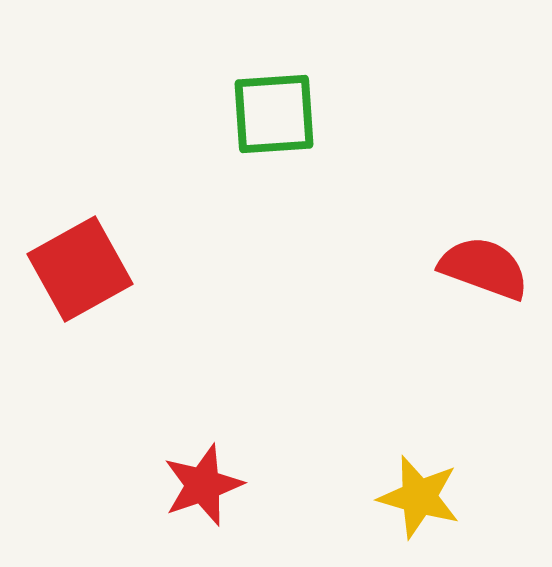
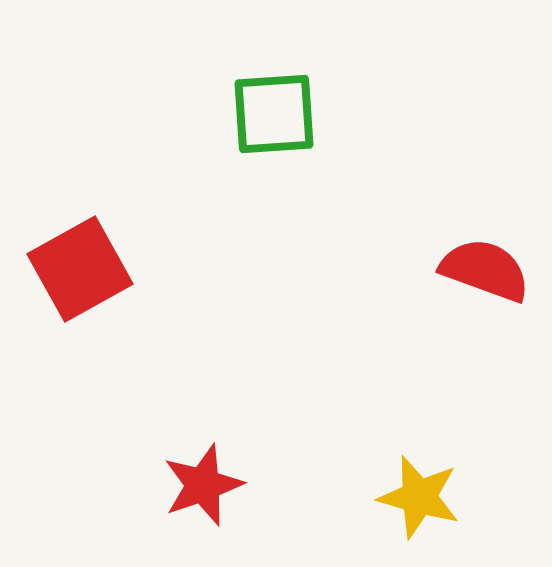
red semicircle: moved 1 px right, 2 px down
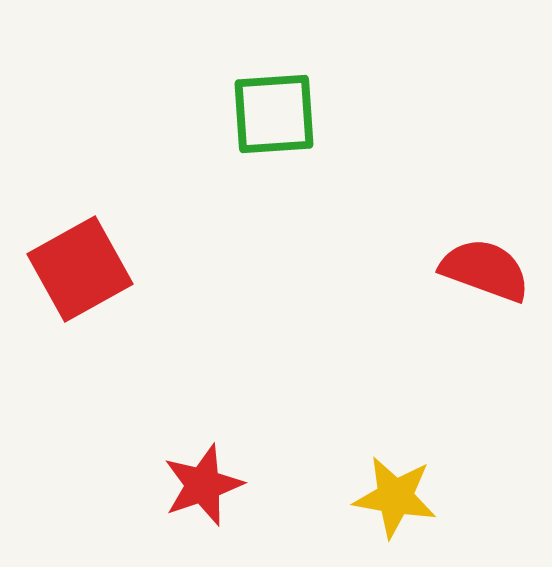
yellow star: moved 24 px left; rotated 6 degrees counterclockwise
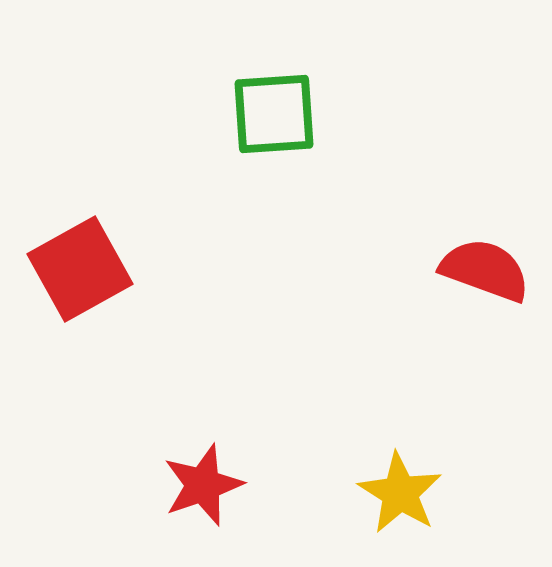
yellow star: moved 5 px right, 4 px up; rotated 22 degrees clockwise
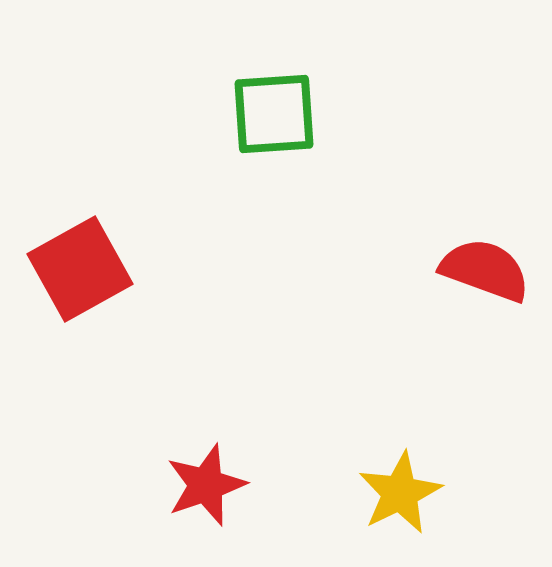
red star: moved 3 px right
yellow star: rotated 14 degrees clockwise
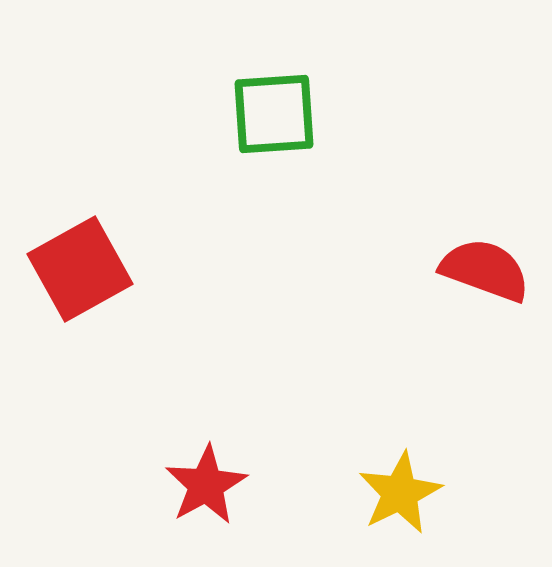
red star: rotated 10 degrees counterclockwise
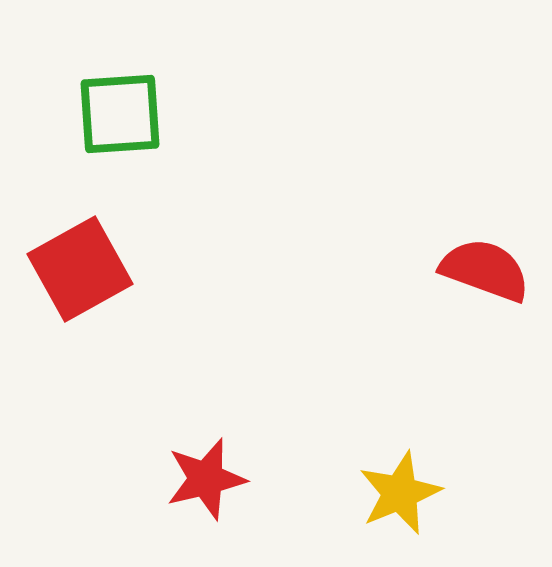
green square: moved 154 px left
red star: moved 6 px up; rotated 16 degrees clockwise
yellow star: rotated 4 degrees clockwise
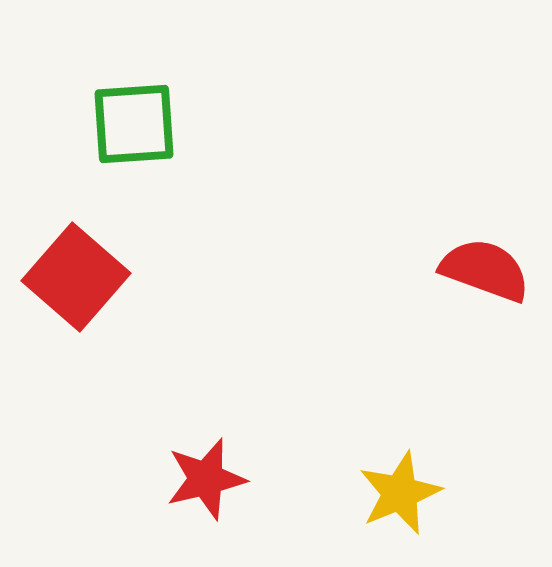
green square: moved 14 px right, 10 px down
red square: moved 4 px left, 8 px down; rotated 20 degrees counterclockwise
